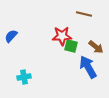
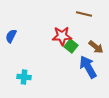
blue semicircle: rotated 16 degrees counterclockwise
green square: rotated 24 degrees clockwise
cyan cross: rotated 16 degrees clockwise
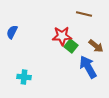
blue semicircle: moved 1 px right, 4 px up
brown arrow: moved 1 px up
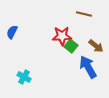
cyan cross: rotated 24 degrees clockwise
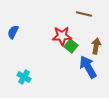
blue semicircle: moved 1 px right
brown arrow: rotated 119 degrees counterclockwise
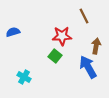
brown line: moved 2 px down; rotated 49 degrees clockwise
blue semicircle: rotated 48 degrees clockwise
green square: moved 16 px left, 10 px down
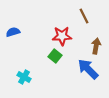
blue arrow: moved 2 px down; rotated 15 degrees counterclockwise
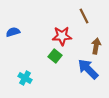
cyan cross: moved 1 px right, 1 px down
